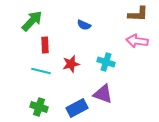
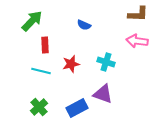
green cross: rotated 30 degrees clockwise
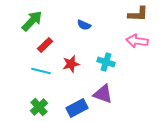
red rectangle: rotated 49 degrees clockwise
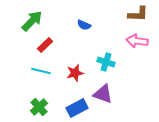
red star: moved 4 px right, 9 px down
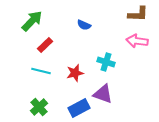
blue rectangle: moved 2 px right
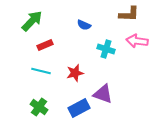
brown L-shape: moved 9 px left
red rectangle: rotated 21 degrees clockwise
cyan cross: moved 13 px up
green cross: rotated 12 degrees counterclockwise
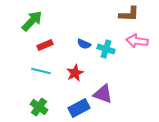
blue semicircle: moved 19 px down
red star: rotated 12 degrees counterclockwise
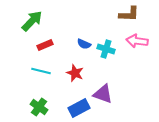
red star: rotated 24 degrees counterclockwise
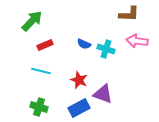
red star: moved 4 px right, 7 px down
green cross: rotated 18 degrees counterclockwise
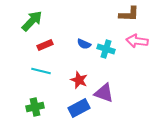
purple triangle: moved 1 px right, 1 px up
green cross: moved 4 px left; rotated 30 degrees counterclockwise
